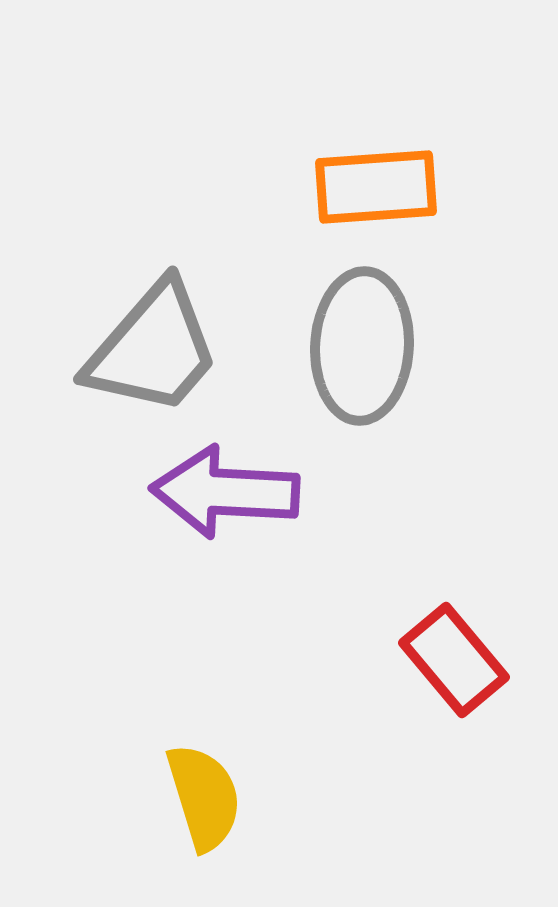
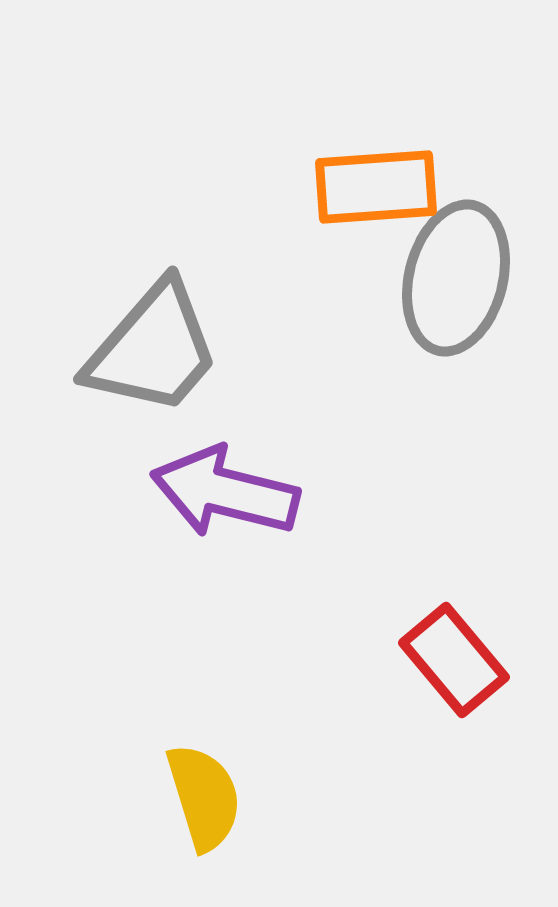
gray ellipse: moved 94 px right, 68 px up; rotated 11 degrees clockwise
purple arrow: rotated 11 degrees clockwise
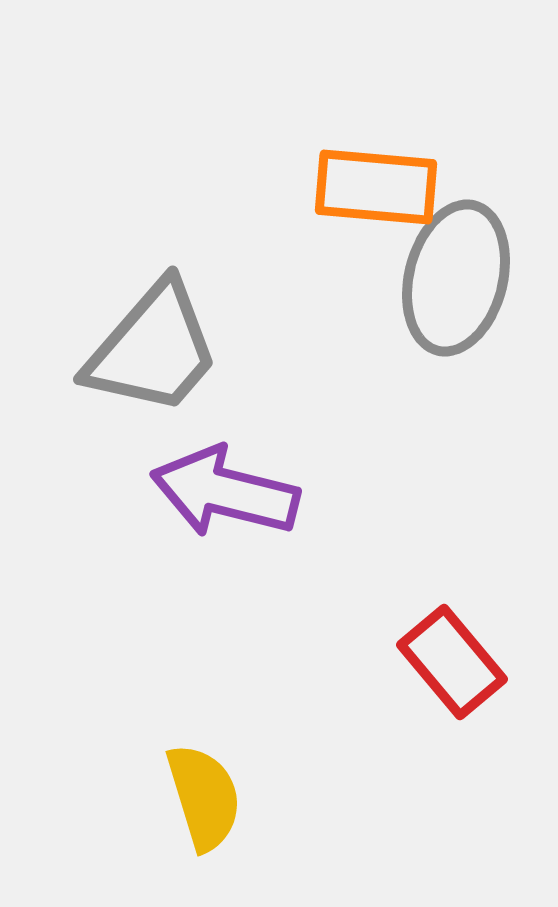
orange rectangle: rotated 9 degrees clockwise
red rectangle: moved 2 px left, 2 px down
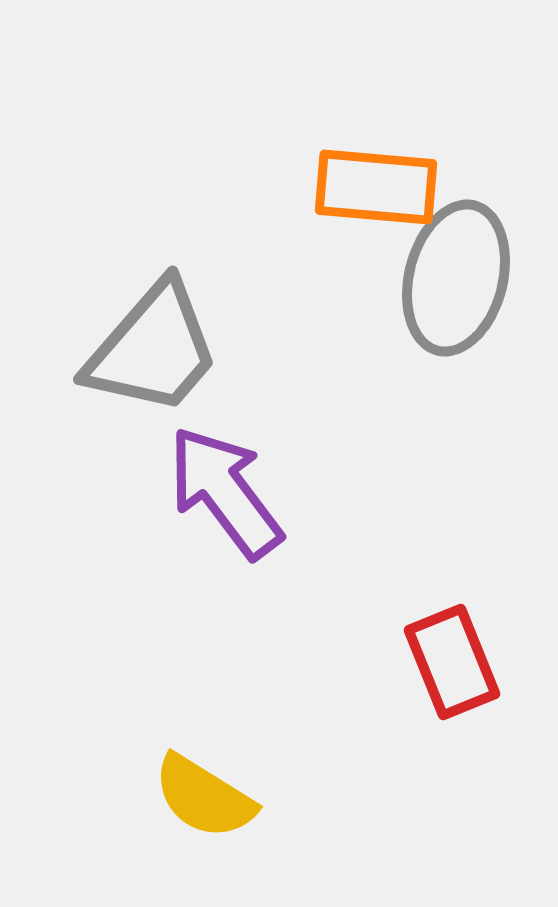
purple arrow: rotated 39 degrees clockwise
red rectangle: rotated 18 degrees clockwise
yellow semicircle: rotated 139 degrees clockwise
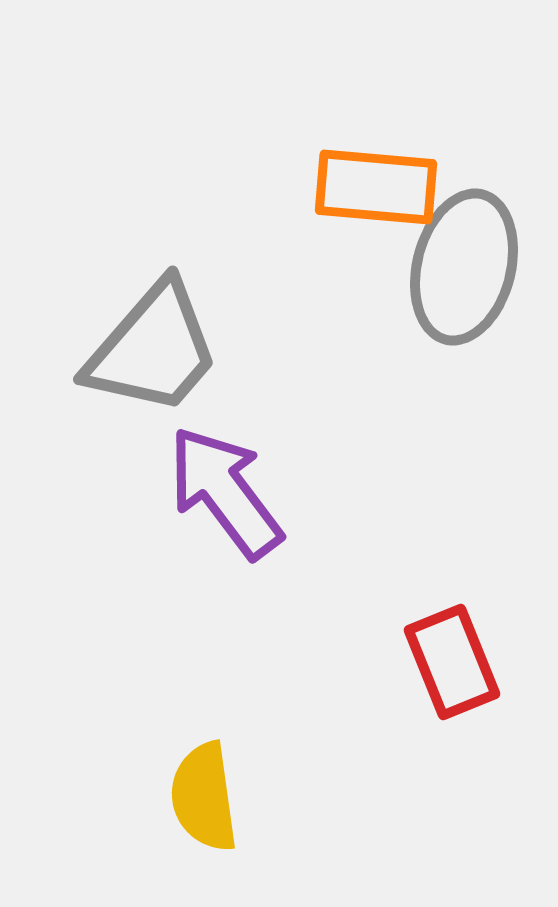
gray ellipse: moved 8 px right, 11 px up
yellow semicircle: rotated 50 degrees clockwise
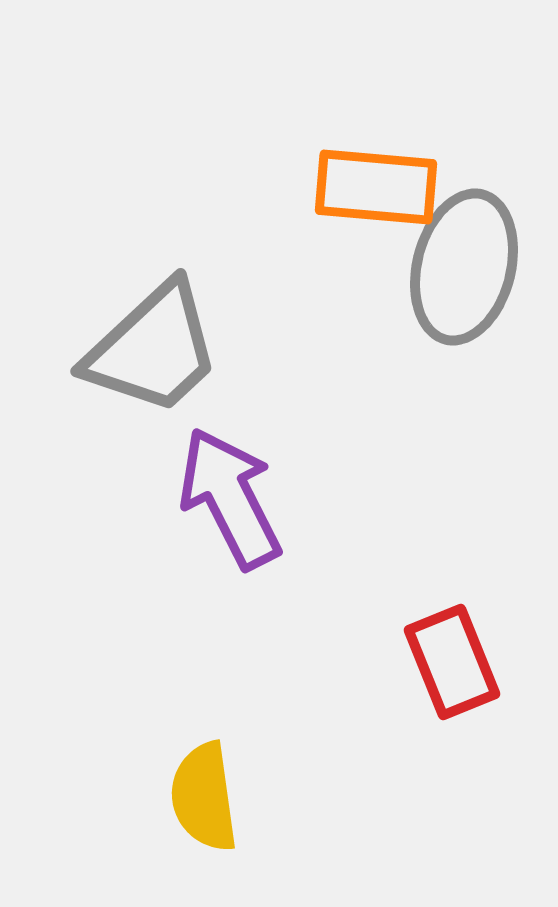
gray trapezoid: rotated 6 degrees clockwise
purple arrow: moved 5 px right, 6 px down; rotated 10 degrees clockwise
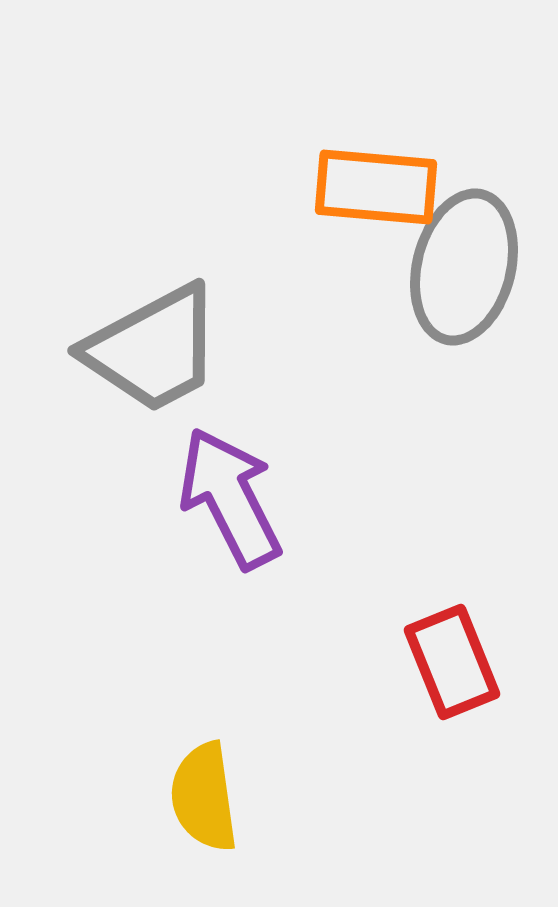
gray trapezoid: rotated 15 degrees clockwise
